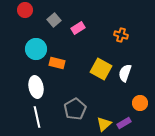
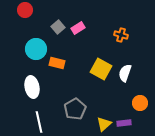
gray square: moved 4 px right, 7 px down
white ellipse: moved 4 px left
white line: moved 2 px right, 5 px down
purple rectangle: rotated 24 degrees clockwise
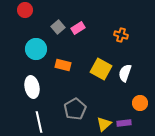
orange rectangle: moved 6 px right, 2 px down
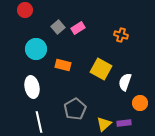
white semicircle: moved 9 px down
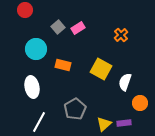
orange cross: rotated 32 degrees clockwise
white line: rotated 40 degrees clockwise
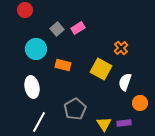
gray square: moved 1 px left, 2 px down
orange cross: moved 13 px down
yellow triangle: rotated 21 degrees counterclockwise
